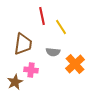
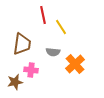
red line: moved 1 px right, 1 px up
brown trapezoid: moved 1 px left
brown star: rotated 14 degrees clockwise
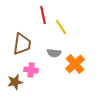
gray semicircle: moved 1 px right, 1 px down
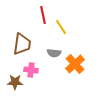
brown star: rotated 14 degrees clockwise
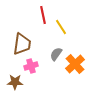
gray semicircle: moved 2 px right, 1 px down; rotated 120 degrees clockwise
pink cross: moved 4 px up; rotated 24 degrees counterclockwise
